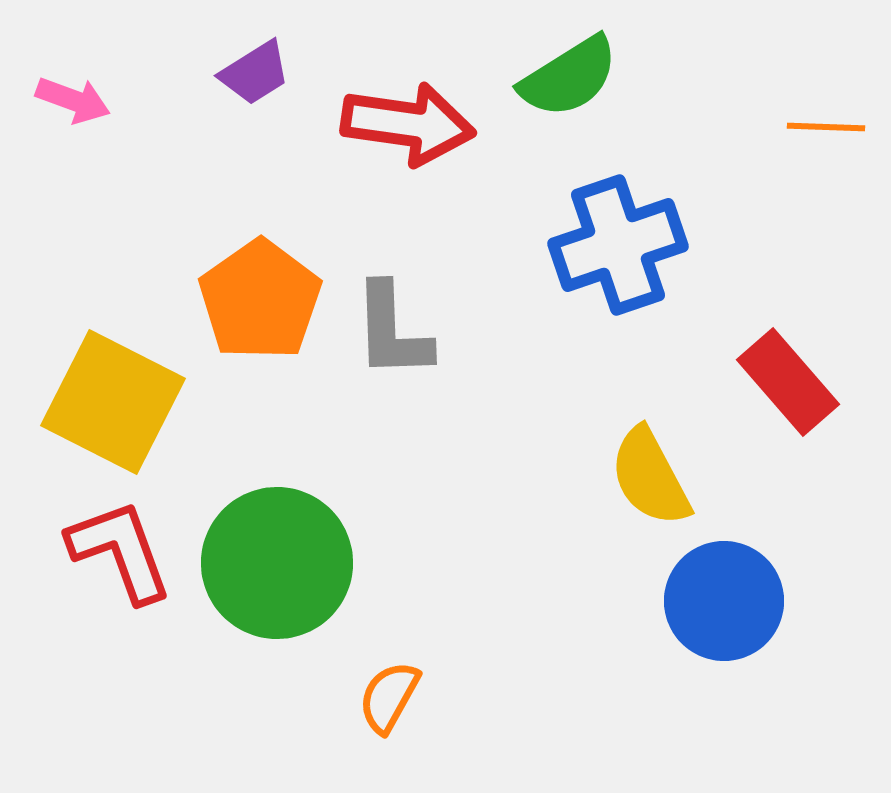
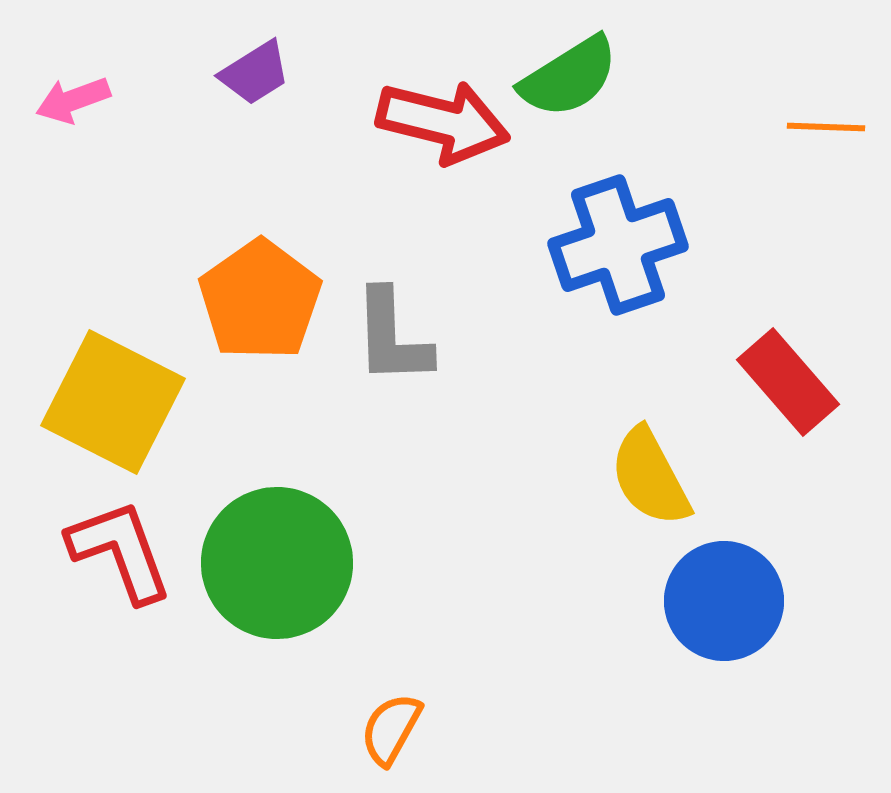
pink arrow: rotated 140 degrees clockwise
red arrow: moved 35 px right, 2 px up; rotated 6 degrees clockwise
gray L-shape: moved 6 px down
orange semicircle: moved 2 px right, 32 px down
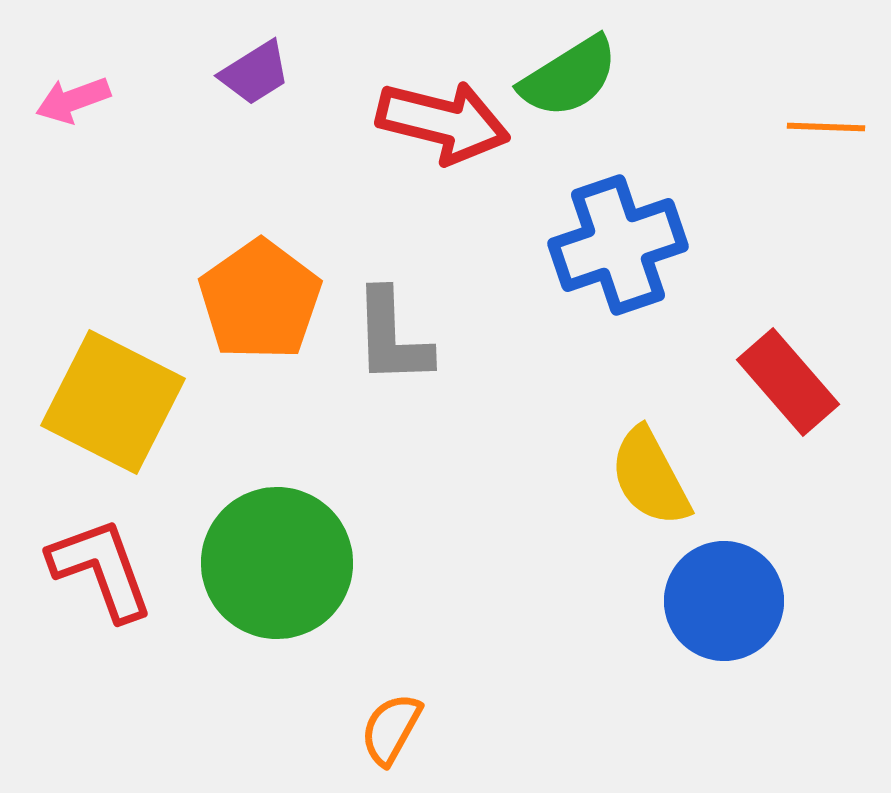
red L-shape: moved 19 px left, 18 px down
